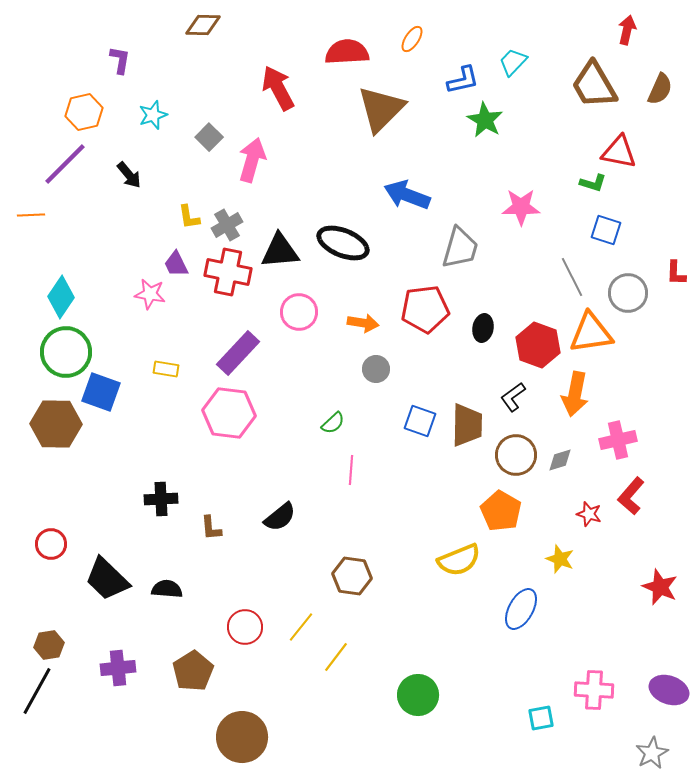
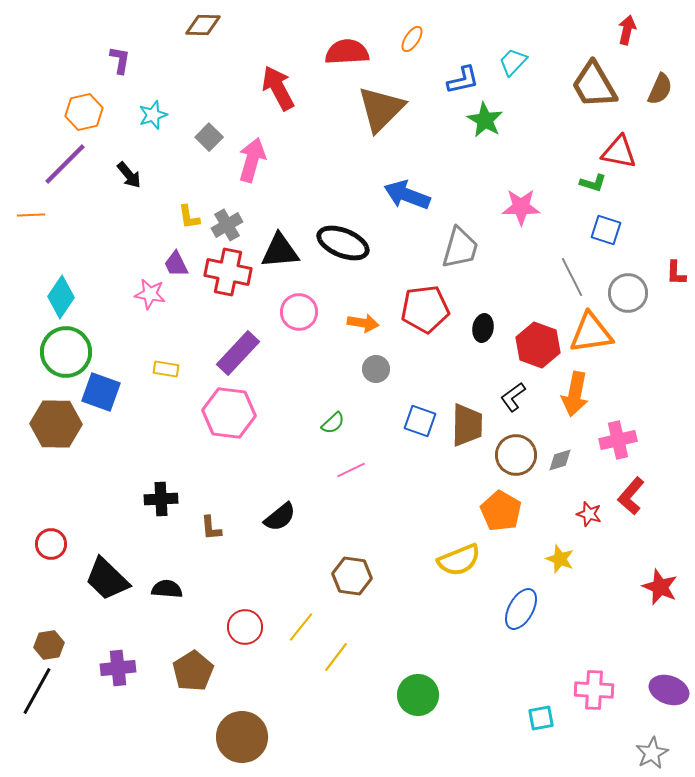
pink line at (351, 470): rotated 60 degrees clockwise
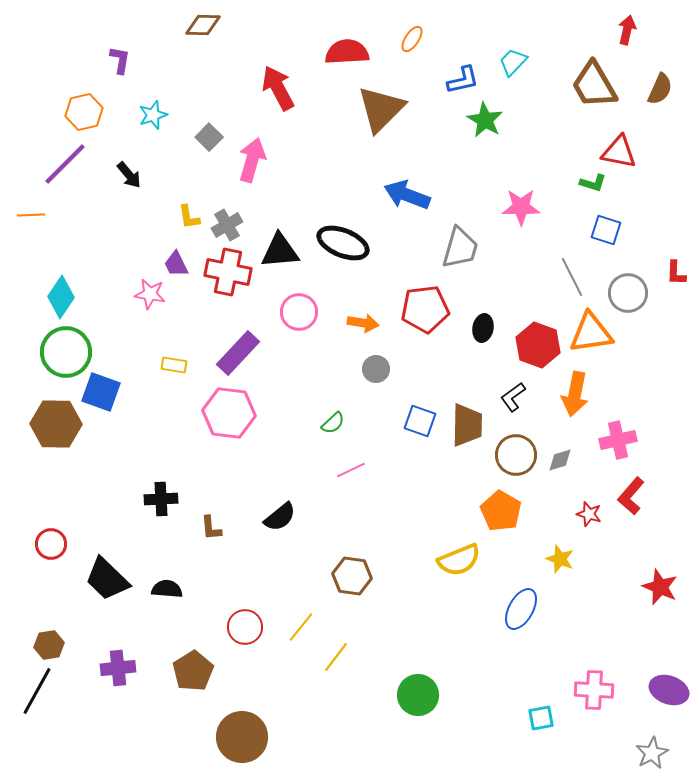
yellow rectangle at (166, 369): moved 8 px right, 4 px up
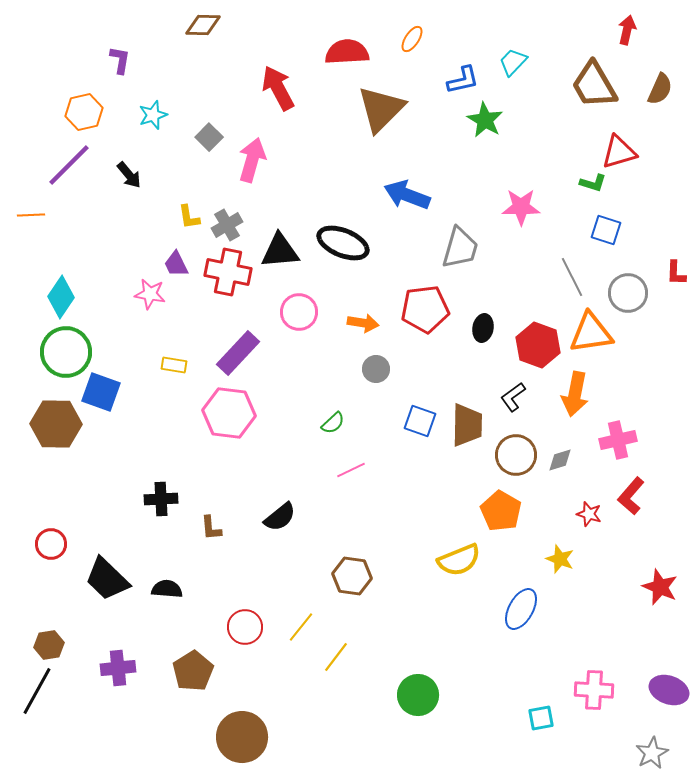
red triangle at (619, 152): rotated 27 degrees counterclockwise
purple line at (65, 164): moved 4 px right, 1 px down
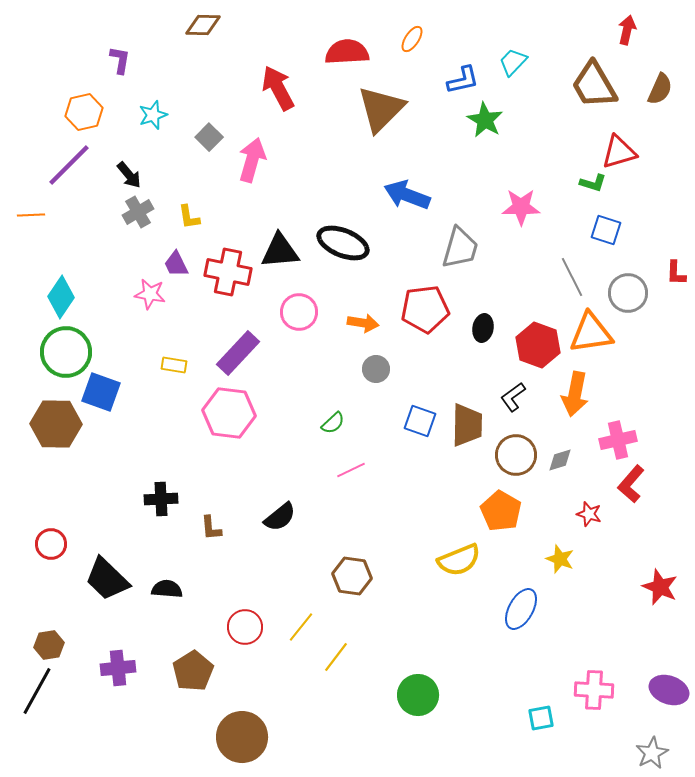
gray cross at (227, 225): moved 89 px left, 13 px up
red L-shape at (631, 496): moved 12 px up
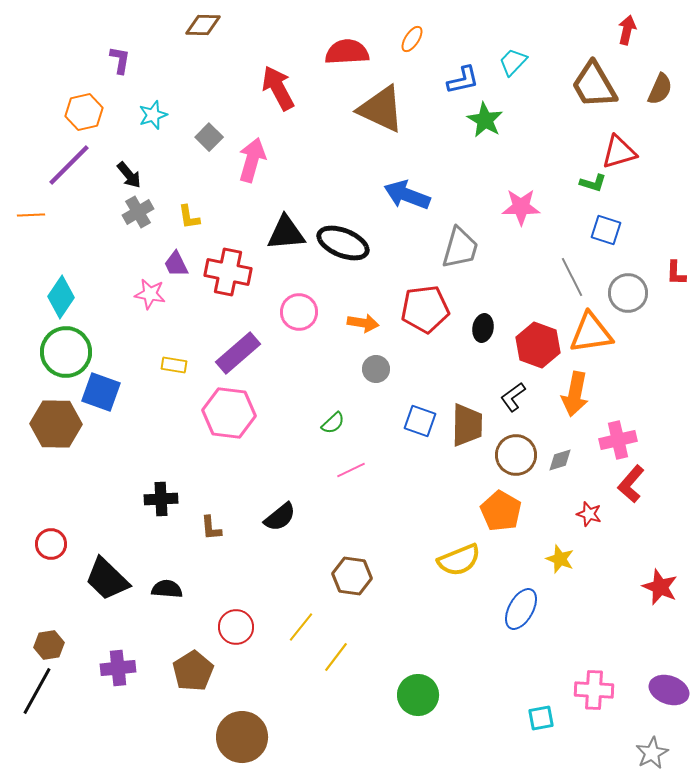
brown triangle at (381, 109): rotated 50 degrees counterclockwise
black triangle at (280, 251): moved 6 px right, 18 px up
purple rectangle at (238, 353): rotated 6 degrees clockwise
red circle at (245, 627): moved 9 px left
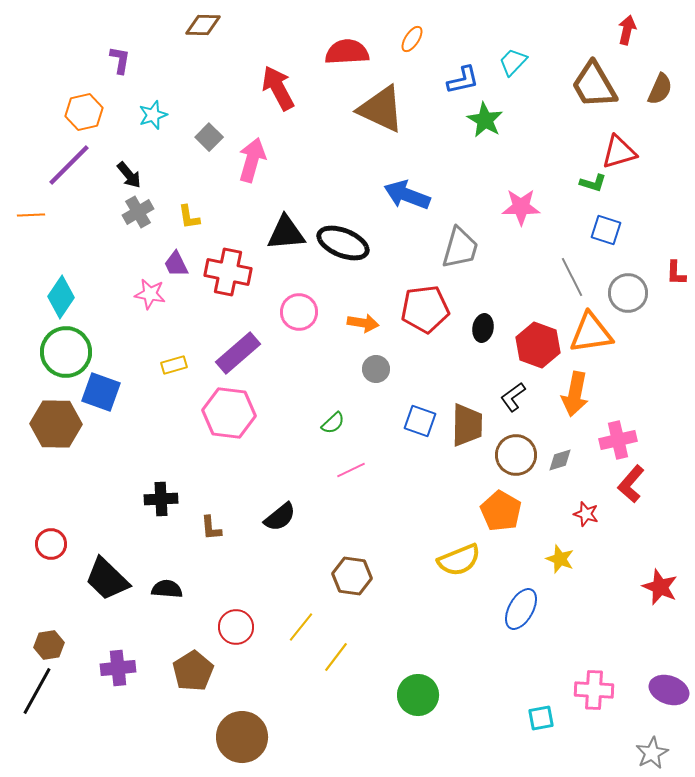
yellow rectangle at (174, 365): rotated 25 degrees counterclockwise
red star at (589, 514): moved 3 px left
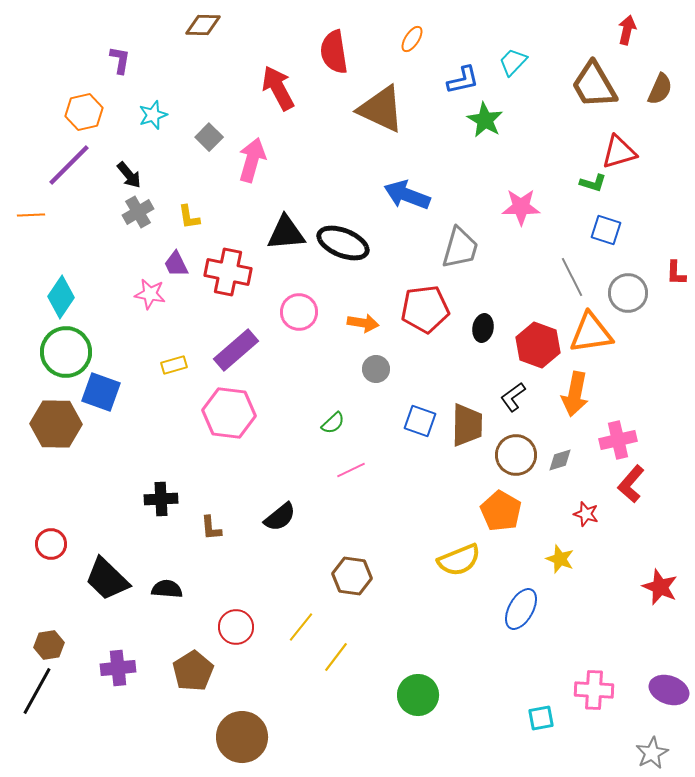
red semicircle at (347, 52): moved 13 px left; rotated 96 degrees counterclockwise
purple rectangle at (238, 353): moved 2 px left, 3 px up
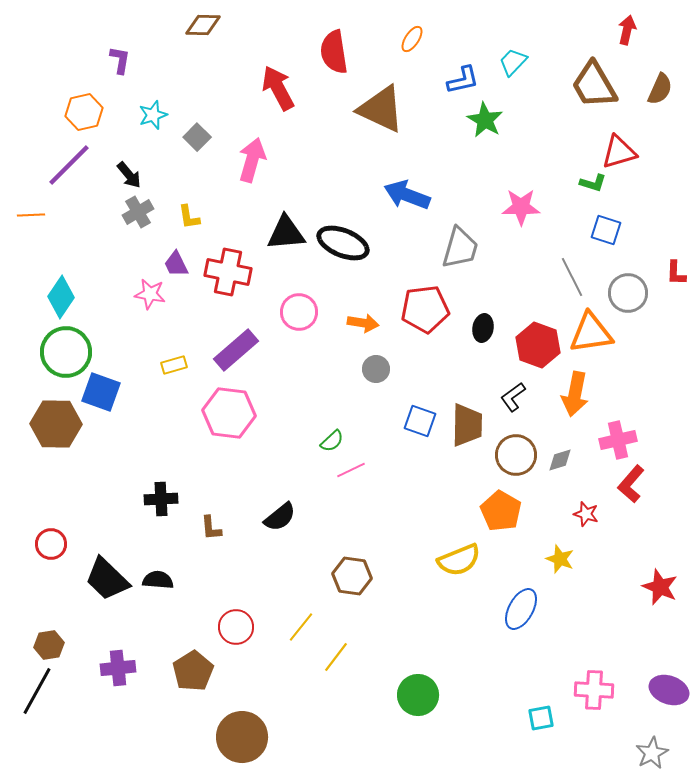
gray square at (209, 137): moved 12 px left
green semicircle at (333, 423): moved 1 px left, 18 px down
black semicircle at (167, 589): moved 9 px left, 9 px up
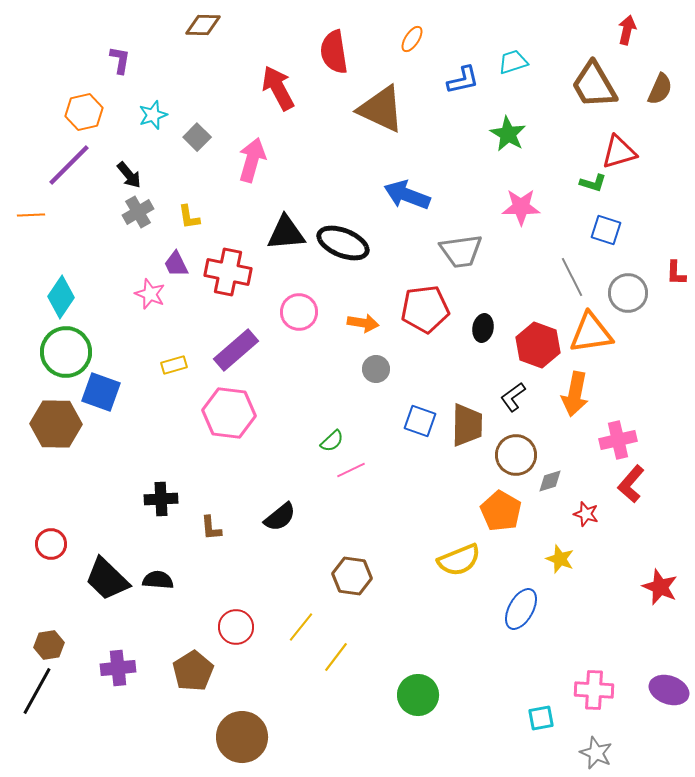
cyan trapezoid at (513, 62): rotated 28 degrees clockwise
green star at (485, 120): moved 23 px right, 14 px down
gray trapezoid at (460, 248): moved 1 px right, 3 px down; rotated 66 degrees clockwise
pink star at (150, 294): rotated 12 degrees clockwise
gray diamond at (560, 460): moved 10 px left, 21 px down
gray star at (652, 753): moved 56 px left; rotated 20 degrees counterclockwise
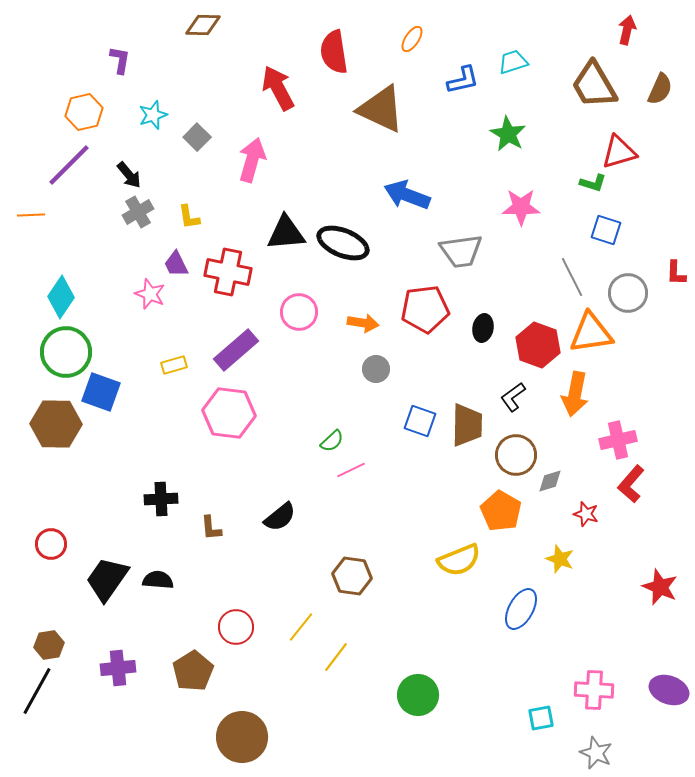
black trapezoid at (107, 579): rotated 81 degrees clockwise
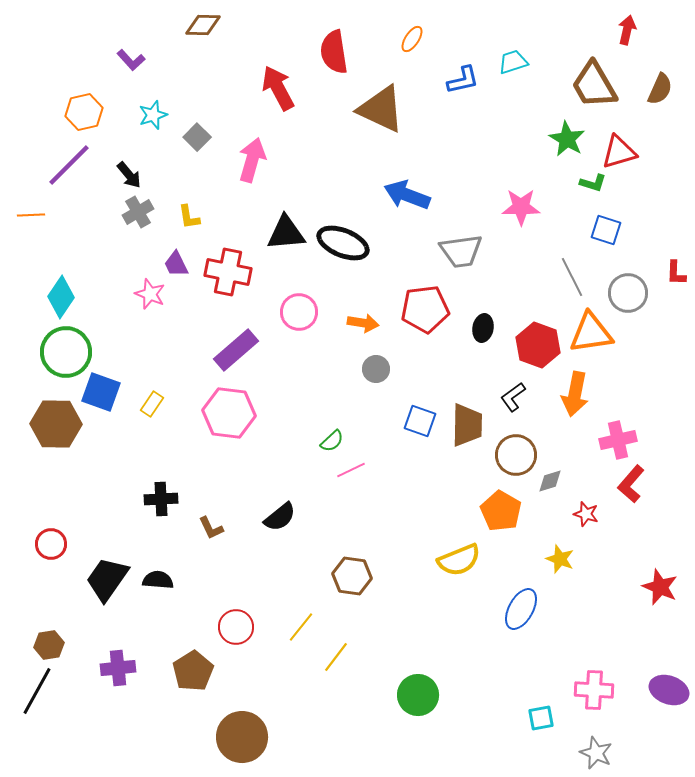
purple L-shape at (120, 60): moved 11 px right; rotated 128 degrees clockwise
green star at (508, 134): moved 59 px right, 5 px down
yellow rectangle at (174, 365): moved 22 px left, 39 px down; rotated 40 degrees counterclockwise
brown L-shape at (211, 528): rotated 20 degrees counterclockwise
